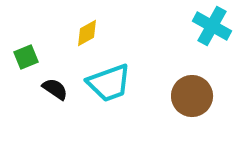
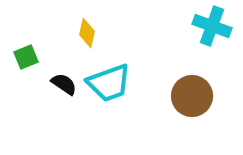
cyan cross: rotated 9 degrees counterclockwise
yellow diamond: rotated 48 degrees counterclockwise
black semicircle: moved 9 px right, 5 px up
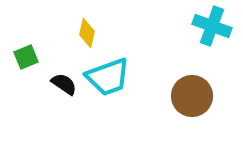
cyan trapezoid: moved 1 px left, 6 px up
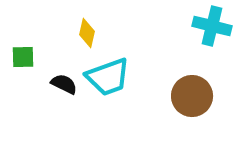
cyan cross: rotated 6 degrees counterclockwise
green square: moved 3 px left; rotated 20 degrees clockwise
black semicircle: rotated 8 degrees counterclockwise
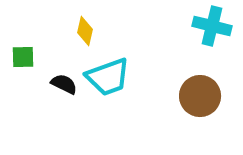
yellow diamond: moved 2 px left, 2 px up
brown circle: moved 8 px right
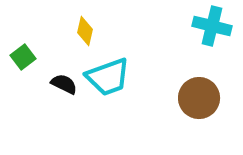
green square: rotated 35 degrees counterclockwise
brown circle: moved 1 px left, 2 px down
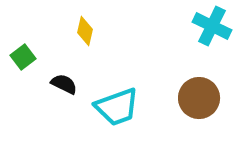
cyan cross: rotated 12 degrees clockwise
cyan trapezoid: moved 9 px right, 30 px down
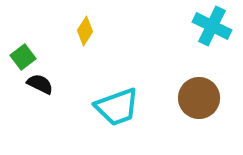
yellow diamond: rotated 20 degrees clockwise
black semicircle: moved 24 px left
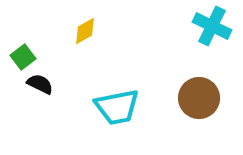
yellow diamond: rotated 28 degrees clockwise
cyan trapezoid: rotated 9 degrees clockwise
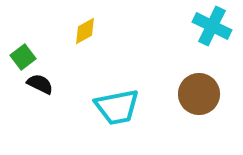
brown circle: moved 4 px up
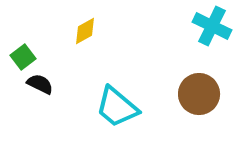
cyan trapezoid: rotated 51 degrees clockwise
